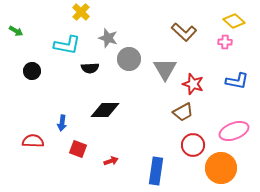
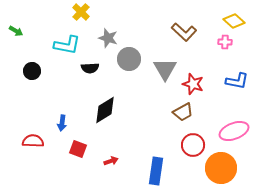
black diamond: rotated 32 degrees counterclockwise
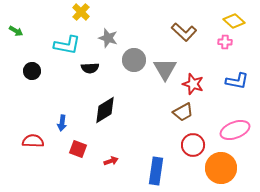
gray circle: moved 5 px right, 1 px down
pink ellipse: moved 1 px right, 1 px up
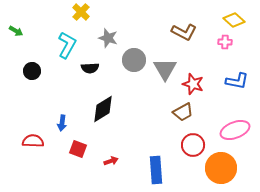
yellow diamond: moved 1 px up
brown L-shape: rotated 15 degrees counterclockwise
cyan L-shape: rotated 72 degrees counterclockwise
black diamond: moved 2 px left, 1 px up
blue rectangle: moved 1 px up; rotated 12 degrees counterclockwise
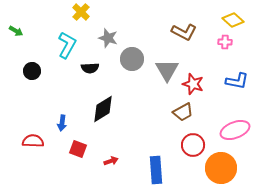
yellow diamond: moved 1 px left
gray circle: moved 2 px left, 1 px up
gray triangle: moved 2 px right, 1 px down
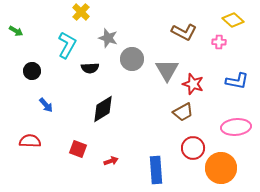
pink cross: moved 6 px left
blue arrow: moved 16 px left, 18 px up; rotated 49 degrees counterclockwise
pink ellipse: moved 1 px right, 3 px up; rotated 16 degrees clockwise
red semicircle: moved 3 px left
red circle: moved 3 px down
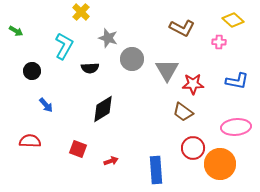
brown L-shape: moved 2 px left, 4 px up
cyan L-shape: moved 3 px left, 1 px down
red star: rotated 20 degrees counterclockwise
brown trapezoid: rotated 65 degrees clockwise
orange circle: moved 1 px left, 4 px up
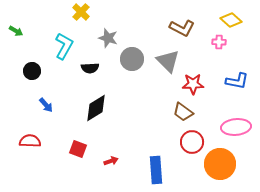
yellow diamond: moved 2 px left
gray triangle: moved 1 px right, 9 px up; rotated 15 degrees counterclockwise
black diamond: moved 7 px left, 1 px up
red circle: moved 1 px left, 6 px up
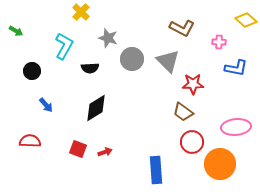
yellow diamond: moved 15 px right
blue L-shape: moved 1 px left, 13 px up
red arrow: moved 6 px left, 9 px up
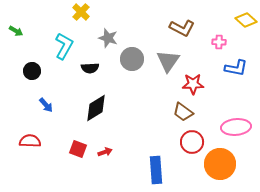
gray triangle: rotated 20 degrees clockwise
